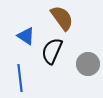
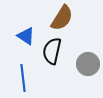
brown semicircle: rotated 68 degrees clockwise
black semicircle: rotated 12 degrees counterclockwise
blue line: moved 3 px right
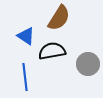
brown semicircle: moved 3 px left
black semicircle: rotated 68 degrees clockwise
blue line: moved 2 px right, 1 px up
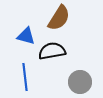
blue triangle: rotated 18 degrees counterclockwise
gray circle: moved 8 px left, 18 px down
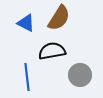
blue triangle: moved 13 px up; rotated 12 degrees clockwise
blue line: moved 2 px right
gray circle: moved 7 px up
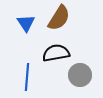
blue triangle: rotated 30 degrees clockwise
black semicircle: moved 4 px right, 2 px down
blue line: rotated 12 degrees clockwise
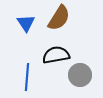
black semicircle: moved 2 px down
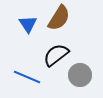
blue triangle: moved 2 px right, 1 px down
black semicircle: rotated 28 degrees counterclockwise
blue line: rotated 72 degrees counterclockwise
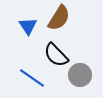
blue triangle: moved 2 px down
black semicircle: rotated 96 degrees counterclockwise
blue line: moved 5 px right, 1 px down; rotated 12 degrees clockwise
